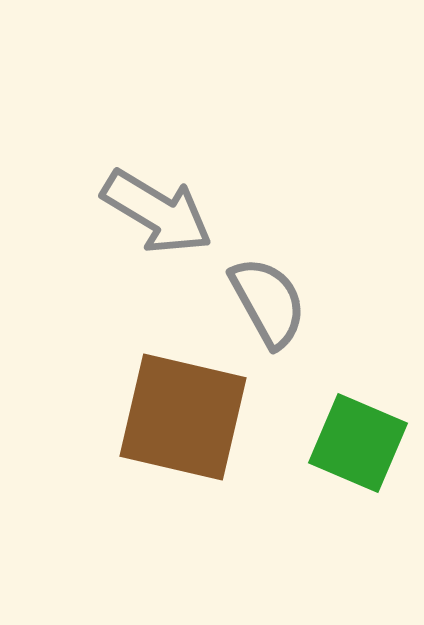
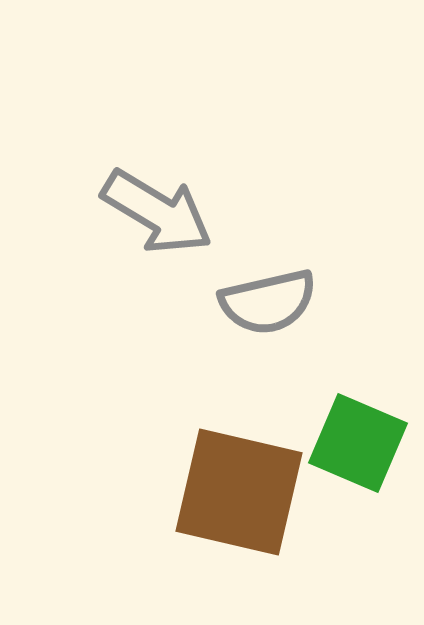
gray semicircle: rotated 106 degrees clockwise
brown square: moved 56 px right, 75 px down
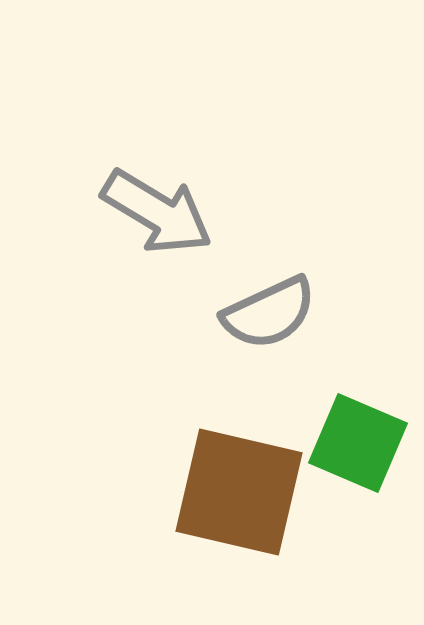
gray semicircle: moved 1 px right, 11 px down; rotated 12 degrees counterclockwise
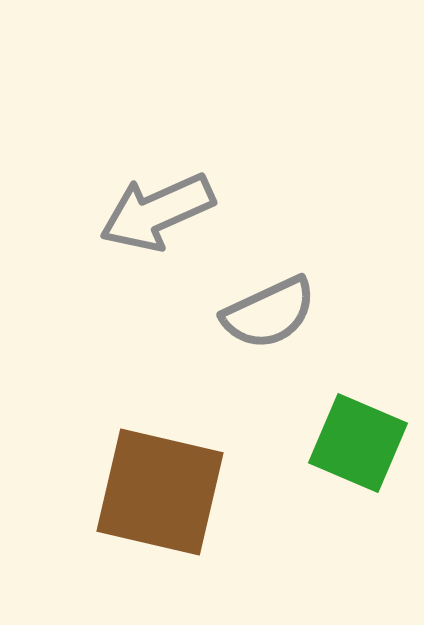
gray arrow: rotated 125 degrees clockwise
brown square: moved 79 px left
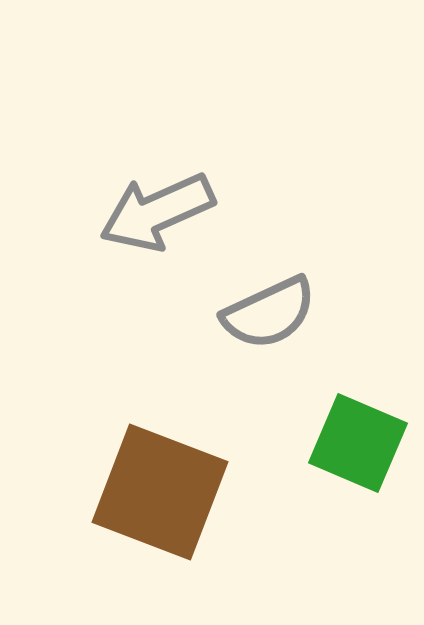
brown square: rotated 8 degrees clockwise
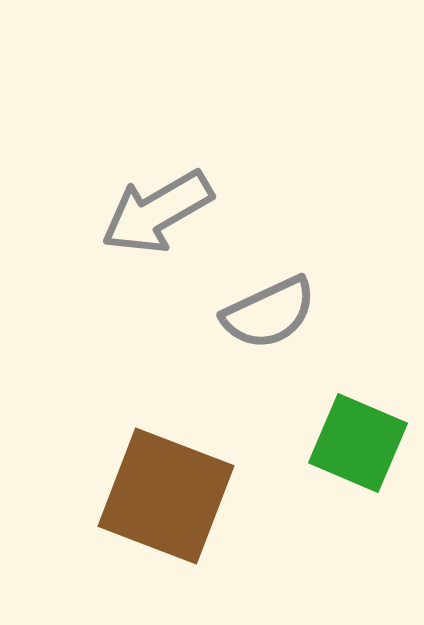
gray arrow: rotated 6 degrees counterclockwise
brown square: moved 6 px right, 4 px down
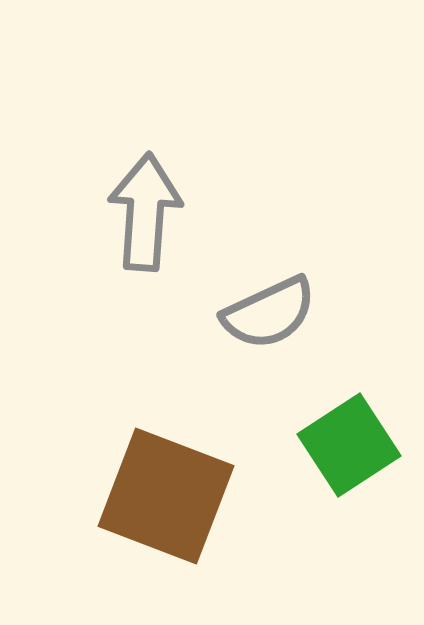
gray arrow: moved 12 px left; rotated 124 degrees clockwise
green square: moved 9 px left, 2 px down; rotated 34 degrees clockwise
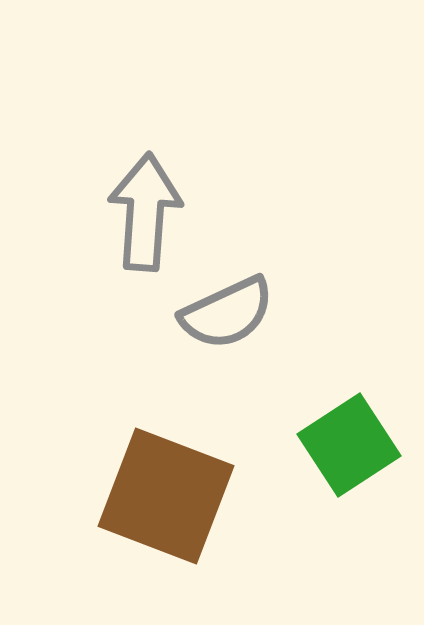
gray semicircle: moved 42 px left
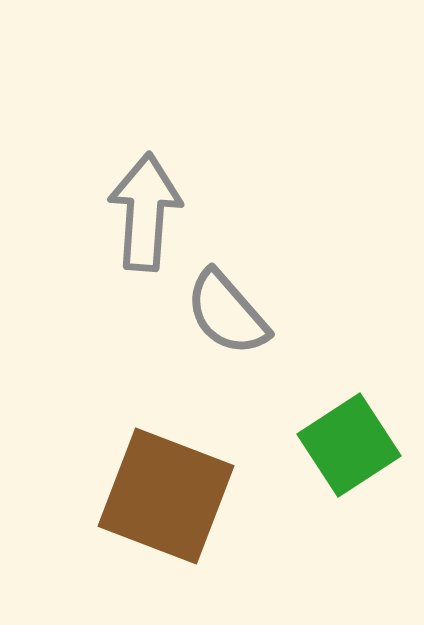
gray semicircle: rotated 74 degrees clockwise
